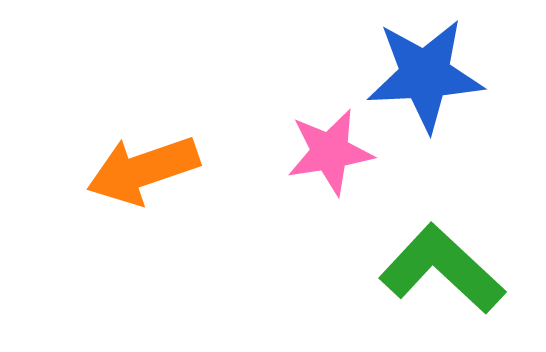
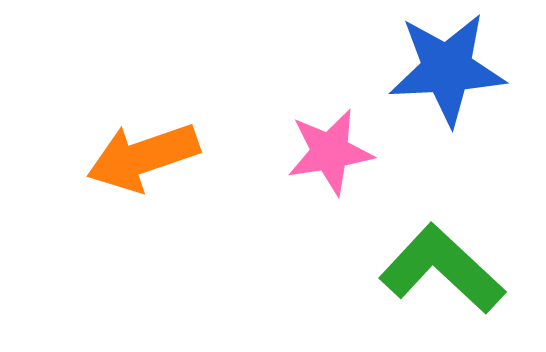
blue star: moved 22 px right, 6 px up
orange arrow: moved 13 px up
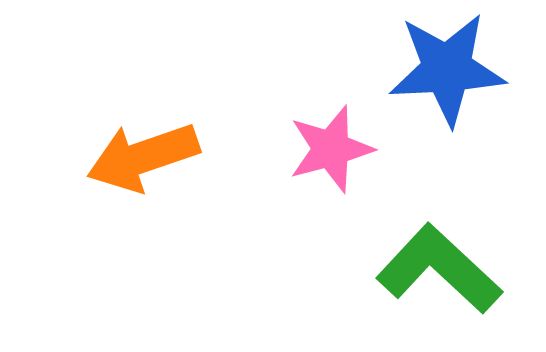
pink star: moved 1 px right, 3 px up; rotated 6 degrees counterclockwise
green L-shape: moved 3 px left
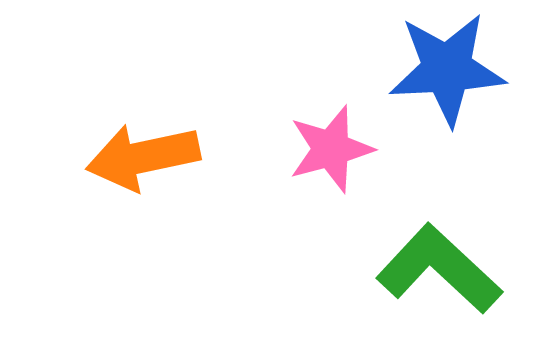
orange arrow: rotated 7 degrees clockwise
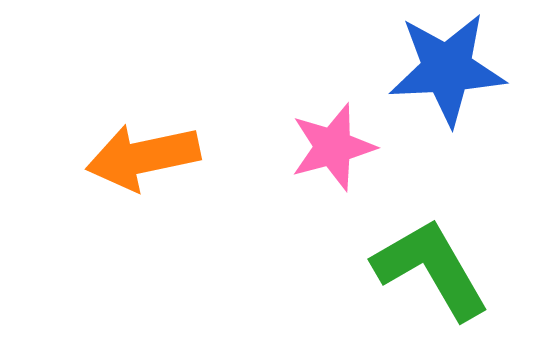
pink star: moved 2 px right, 2 px up
green L-shape: moved 8 px left; rotated 17 degrees clockwise
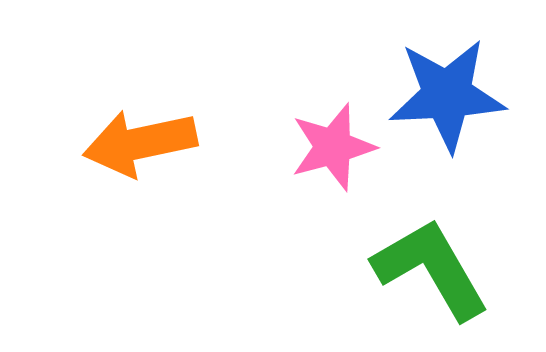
blue star: moved 26 px down
orange arrow: moved 3 px left, 14 px up
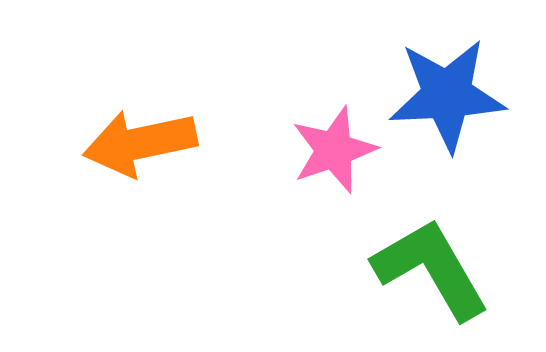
pink star: moved 1 px right, 3 px down; rotated 4 degrees counterclockwise
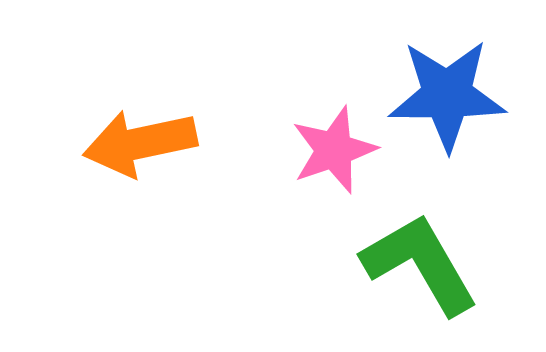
blue star: rotated 3 degrees clockwise
green L-shape: moved 11 px left, 5 px up
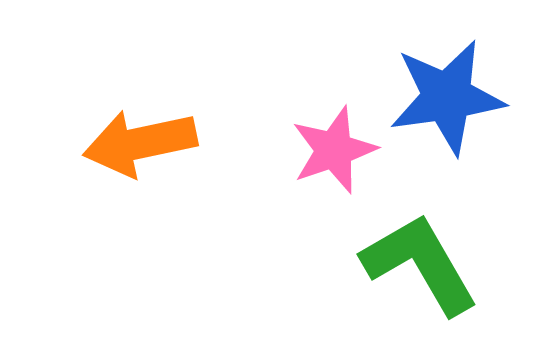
blue star: moved 2 px down; rotated 8 degrees counterclockwise
